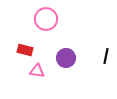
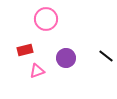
red rectangle: rotated 28 degrees counterclockwise
black line: rotated 63 degrees counterclockwise
pink triangle: rotated 28 degrees counterclockwise
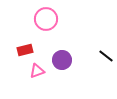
purple circle: moved 4 px left, 2 px down
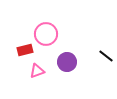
pink circle: moved 15 px down
purple circle: moved 5 px right, 2 px down
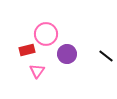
red rectangle: moved 2 px right
purple circle: moved 8 px up
pink triangle: rotated 35 degrees counterclockwise
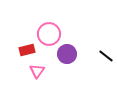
pink circle: moved 3 px right
